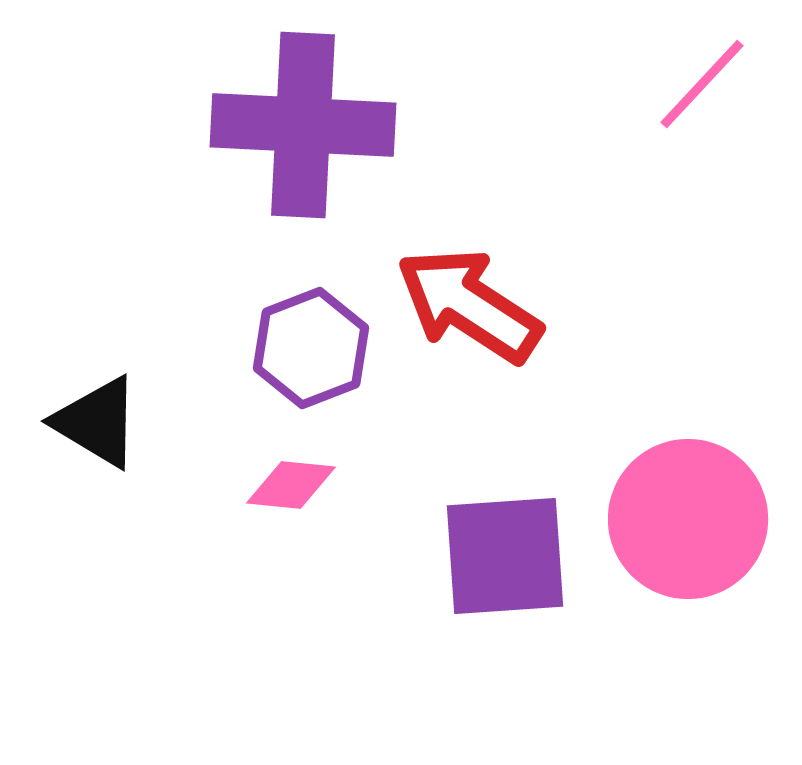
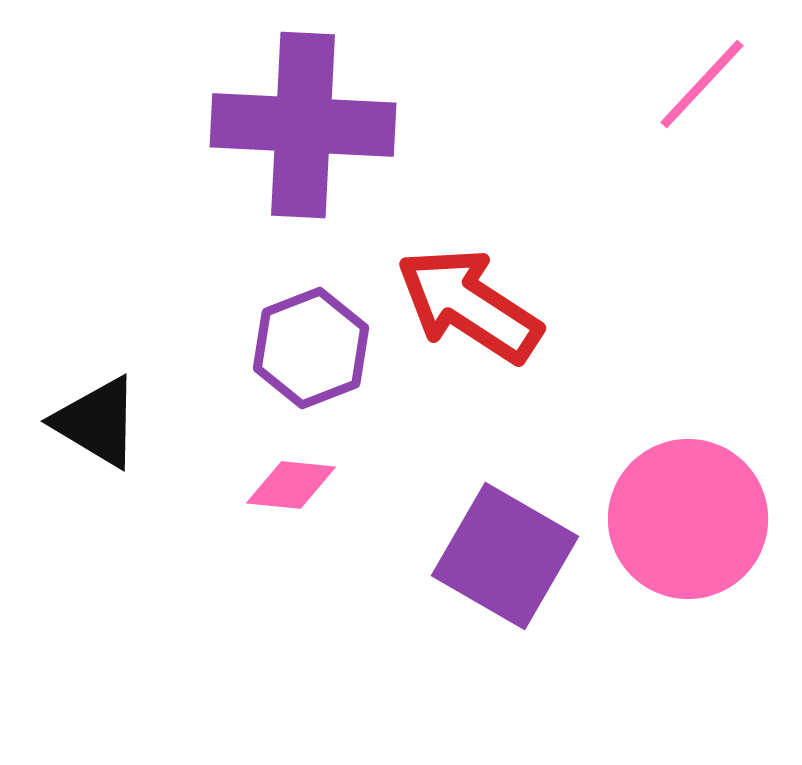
purple square: rotated 34 degrees clockwise
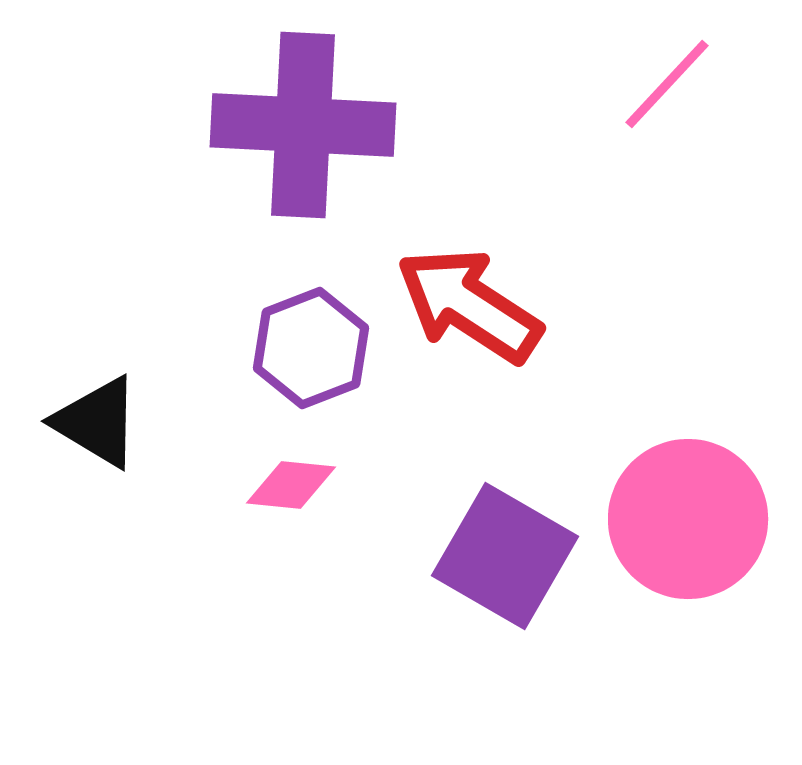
pink line: moved 35 px left
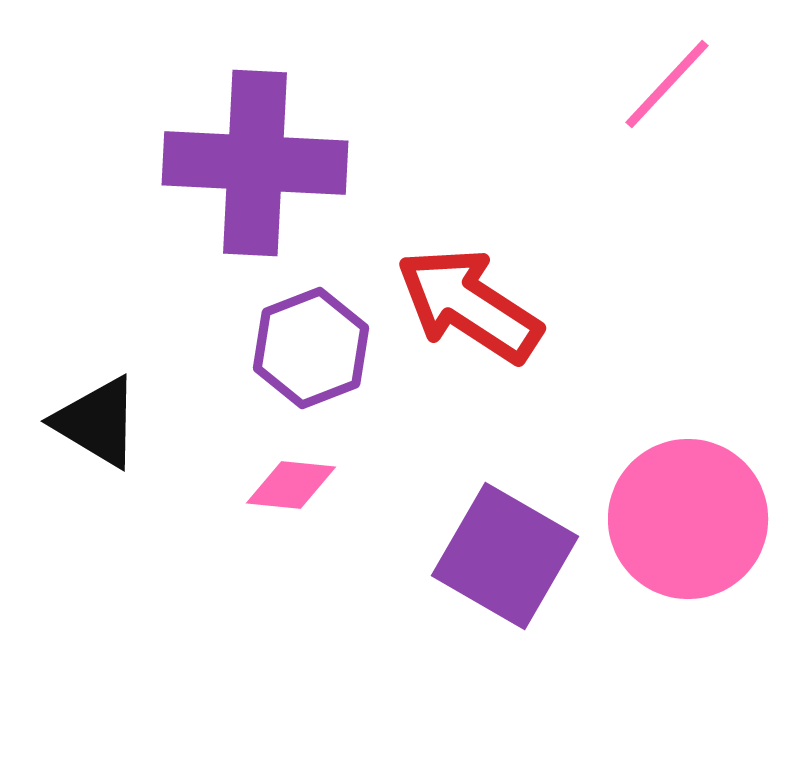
purple cross: moved 48 px left, 38 px down
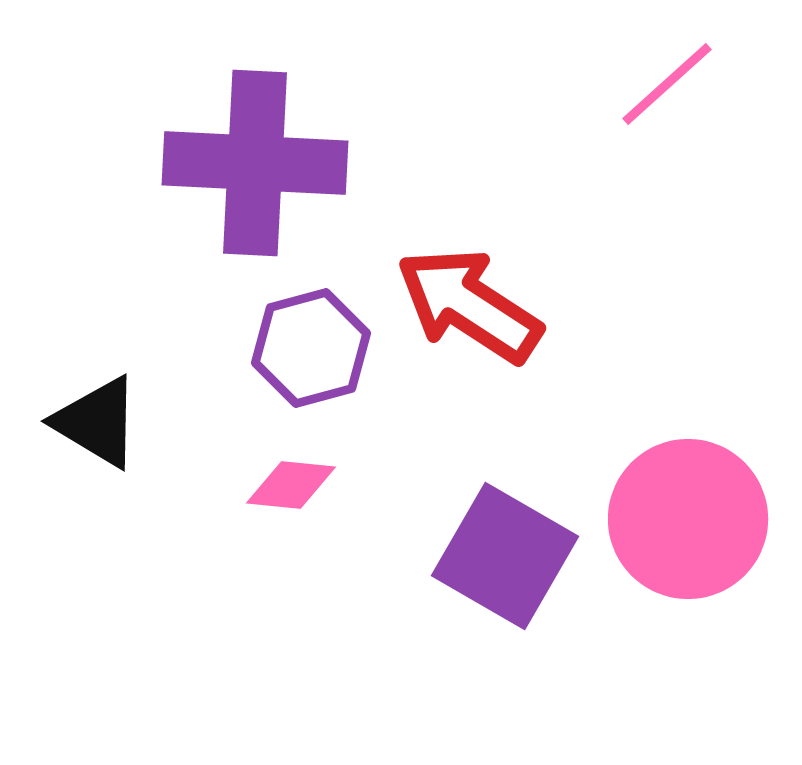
pink line: rotated 5 degrees clockwise
purple hexagon: rotated 6 degrees clockwise
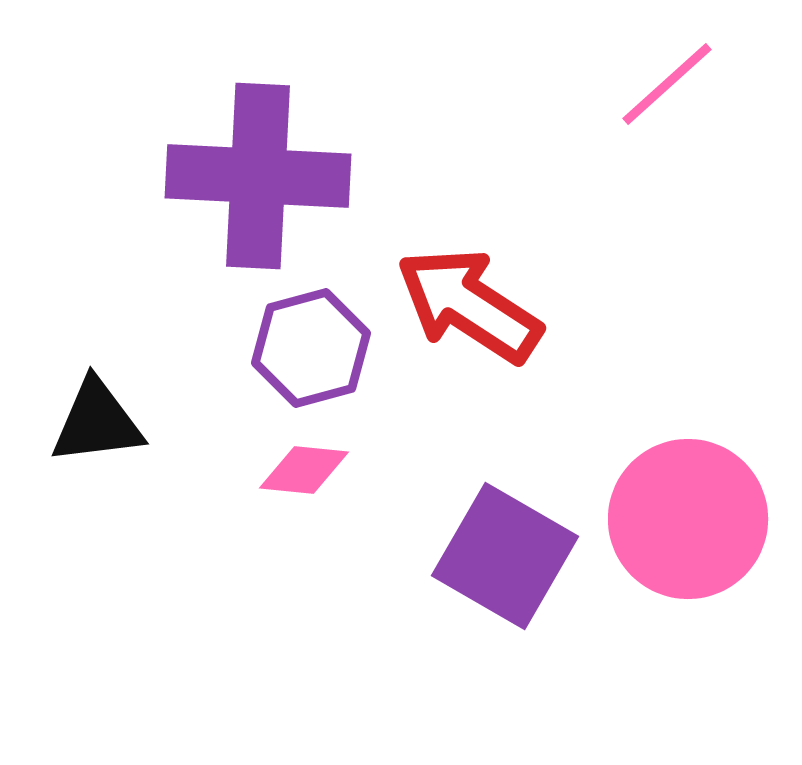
purple cross: moved 3 px right, 13 px down
black triangle: rotated 38 degrees counterclockwise
pink diamond: moved 13 px right, 15 px up
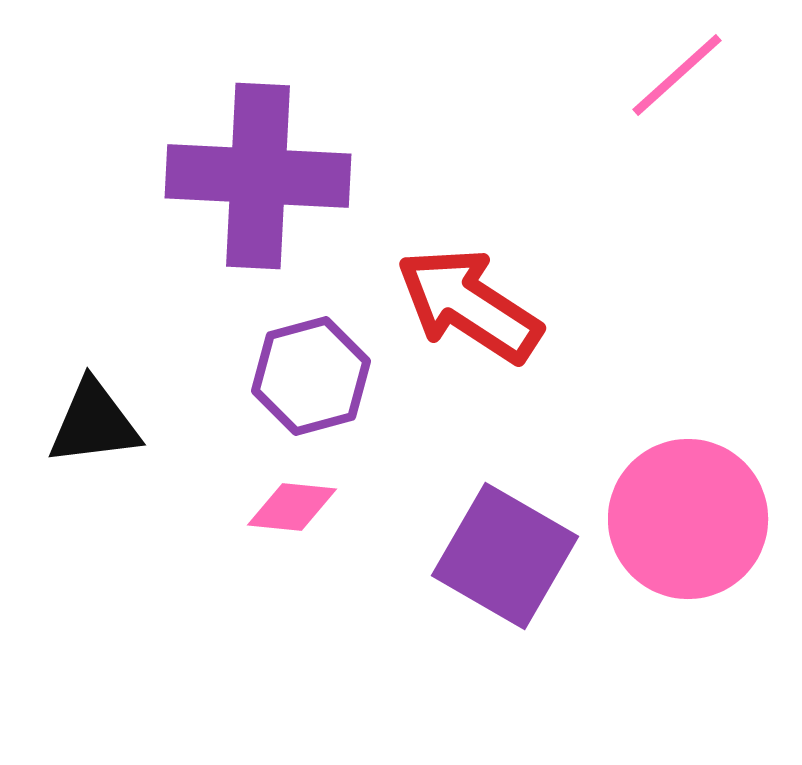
pink line: moved 10 px right, 9 px up
purple hexagon: moved 28 px down
black triangle: moved 3 px left, 1 px down
pink diamond: moved 12 px left, 37 px down
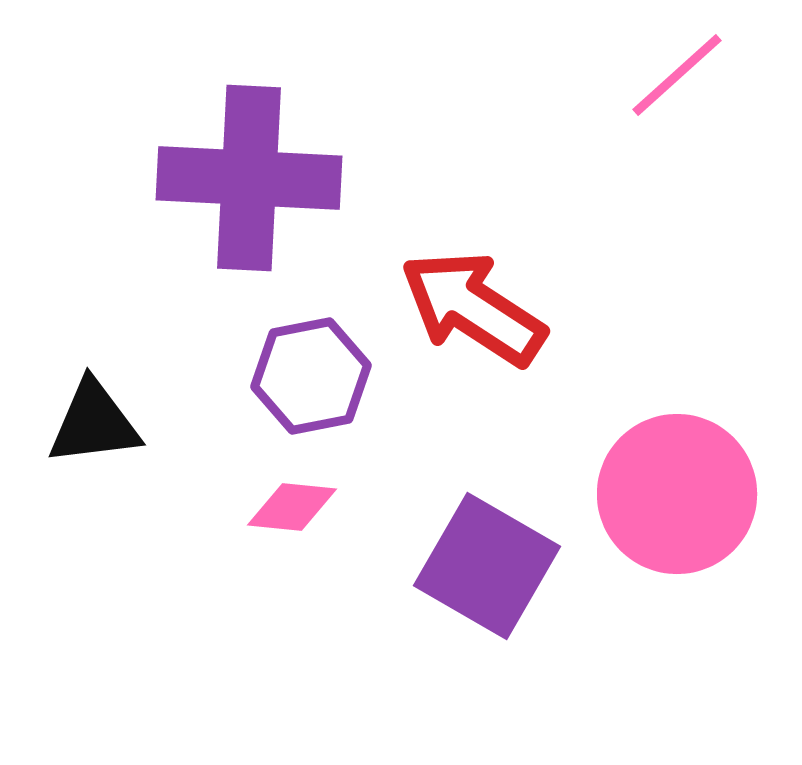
purple cross: moved 9 px left, 2 px down
red arrow: moved 4 px right, 3 px down
purple hexagon: rotated 4 degrees clockwise
pink circle: moved 11 px left, 25 px up
purple square: moved 18 px left, 10 px down
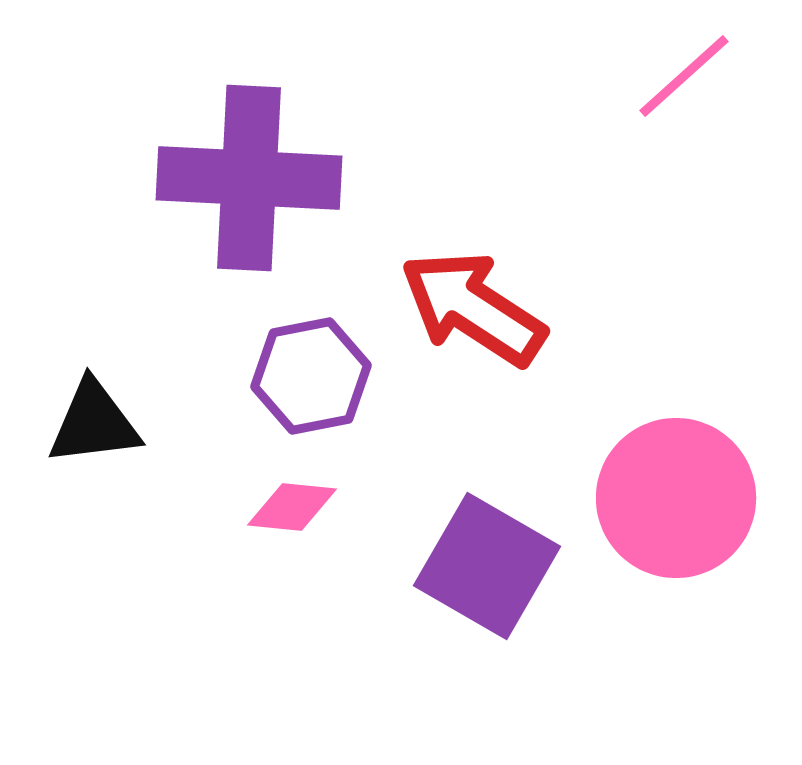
pink line: moved 7 px right, 1 px down
pink circle: moved 1 px left, 4 px down
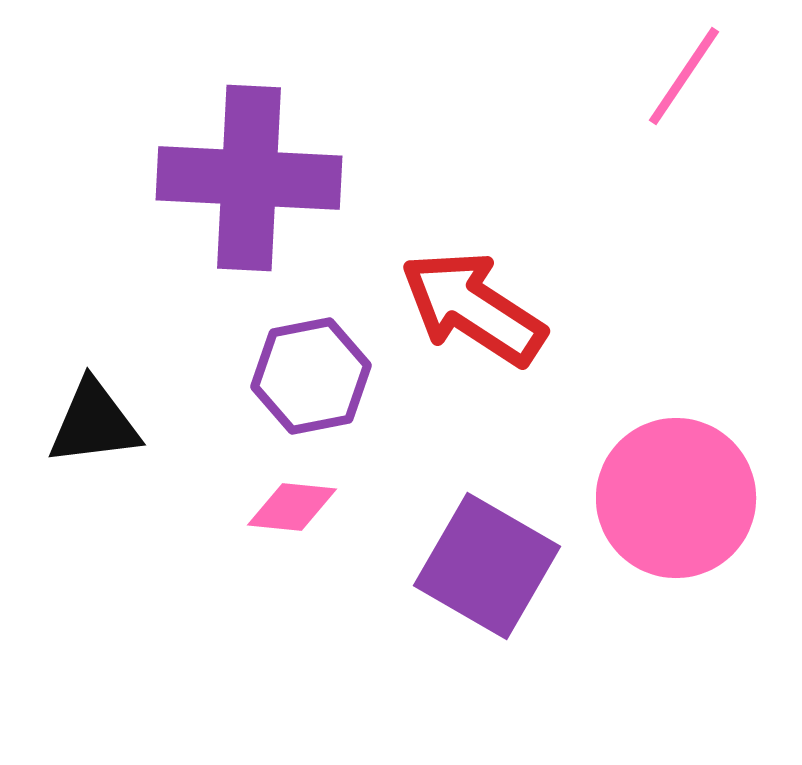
pink line: rotated 14 degrees counterclockwise
